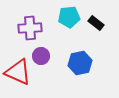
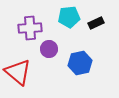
black rectangle: rotated 63 degrees counterclockwise
purple circle: moved 8 px right, 7 px up
red triangle: rotated 16 degrees clockwise
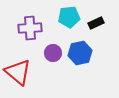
purple circle: moved 4 px right, 4 px down
blue hexagon: moved 10 px up
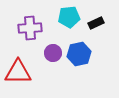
blue hexagon: moved 1 px left, 1 px down
red triangle: rotated 40 degrees counterclockwise
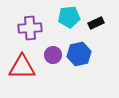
purple circle: moved 2 px down
red triangle: moved 4 px right, 5 px up
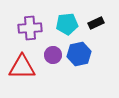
cyan pentagon: moved 2 px left, 7 px down
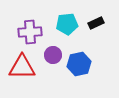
purple cross: moved 4 px down
blue hexagon: moved 10 px down
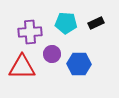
cyan pentagon: moved 1 px left, 1 px up; rotated 10 degrees clockwise
purple circle: moved 1 px left, 1 px up
blue hexagon: rotated 15 degrees clockwise
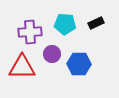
cyan pentagon: moved 1 px left, 1 px down
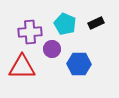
cyan pentagon: rotated 20 degrees clockwise
purple circle: moved 5 px up
